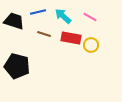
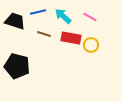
black trapezoid: moved 1 px right
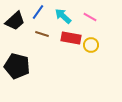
blue line: rotated 42 degrees counterclockwise
black trapezoid: rotated 120 degrees clockwise
brown line: moved 2 px left
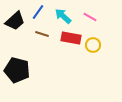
yellow circle: moved 2 px right
black pentagon: moved 4 px down
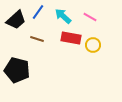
black trapezoid: moved 1 px right, 1 px up
brown line: moved 5 px left, 5 px down
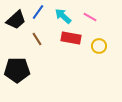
brown line: rotated 40 degrees clockwise
yellow circle: moved 6 px right, 1 px down
black pentagon: rotated 15 degrees counterclockwise
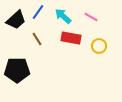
pink line: moved 1 px right
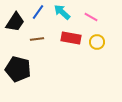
cyan arrow: moved 1 px left, 4 px up
black trapezoid: moved 1 px left, 2 px down; rotated 15 degrees counterclockwise
brown line: rotated 64 degrees counterclockwise
yellow circle: moved 2 px left, 4 px up
black pentagon: moved 1 px right, 1 px up; rotated 15 degrees clockwise
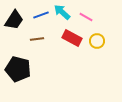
blue line: moved 3 px right, 3 px down; rotated 35 degrees clockwise
pink line: moved 5 px left
black trapezoid: moved 1 px left, 2 px up
red rectangle: moved 1 px right; rotated 18 degrees clockwise
yellow circle: moved 1 px up
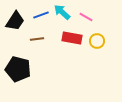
black trapezoid: moved 1 px right, 1 px down
red rectangle: rotated 18 degrees counterclockwise
